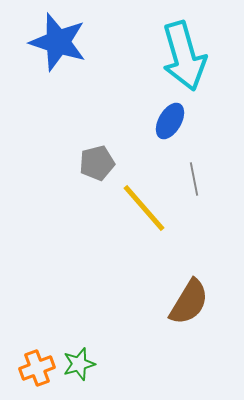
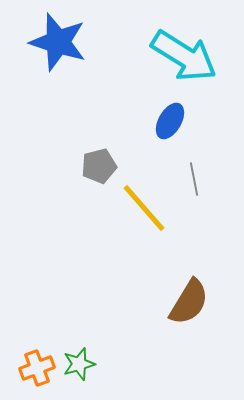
cyan arrow: rotated 42 degrees counterclockwise
gray pentagon: moved 2 px right, 3 px down
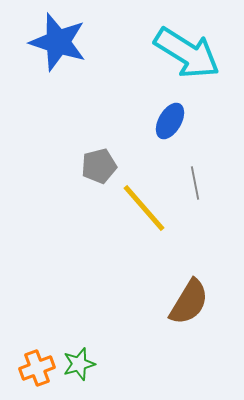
cyan arrow: moved 3 px right, 3 px up
gray line: moved 1 px right, 4 px down
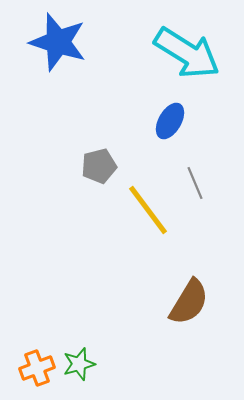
gray line: rotated 12 degrees counterclockwise
yellow line: moved 4 px right, 2 px down; rotated 4 degrees clockwise
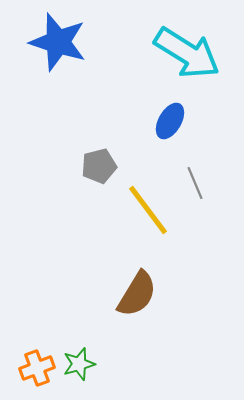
brown semicircle: moved 52 px left, 8 px up
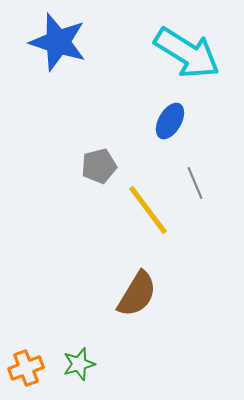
orange cross: moved 11 px left
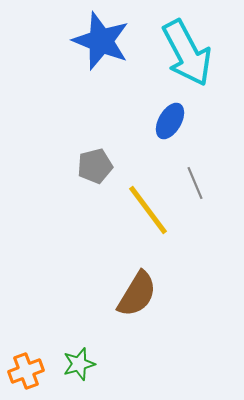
blue star: moved 43 px right, 1 px up; rotated 4 degrees clockwise
cyan arrow: rotated 30 degrees clockwise
gray pentagon: moved 4 px left
orange cross: moved 3 px down
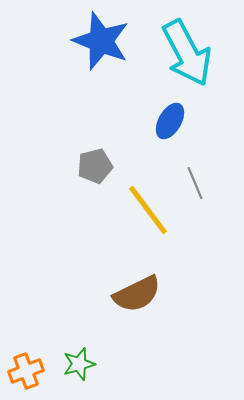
brown semicircle: rotated 33 degrees clockwise
